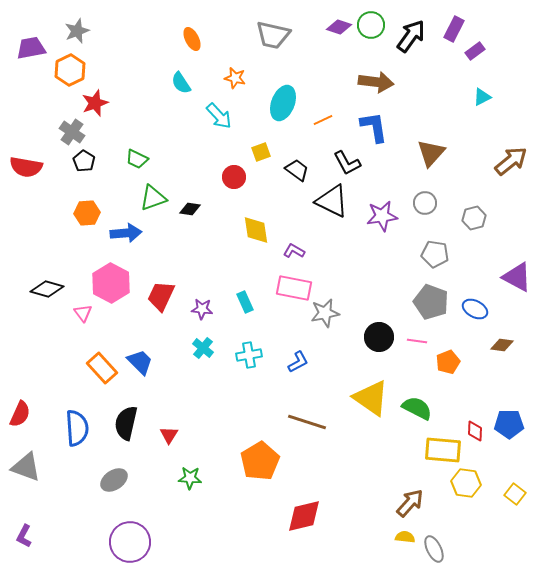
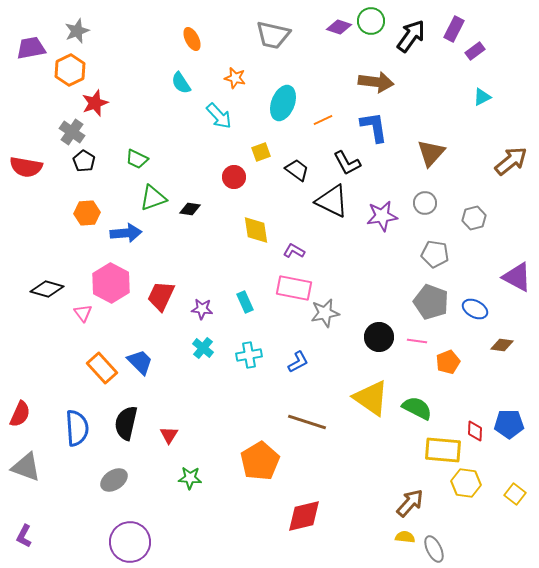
green circle at (371, 25): moved 4 px up
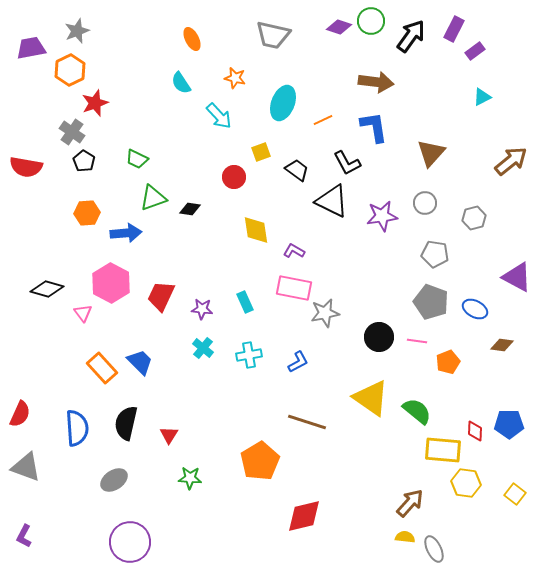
green semicircle at (417, 408): moved 3 px down; rotated 12 degrees clockwise
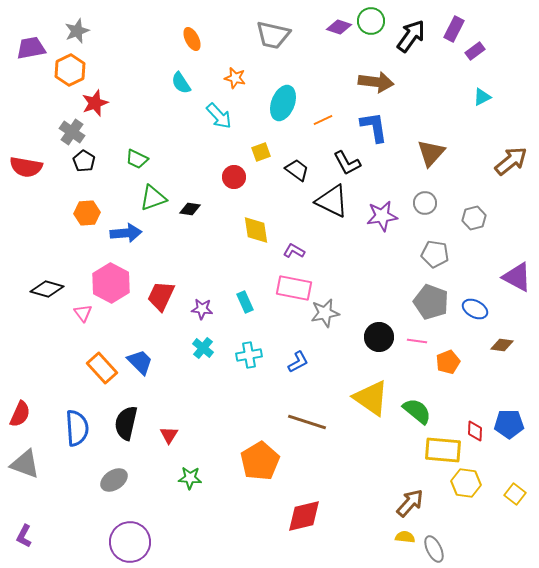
gray triangle at (26, 467): moved 1 px left, 3 px up
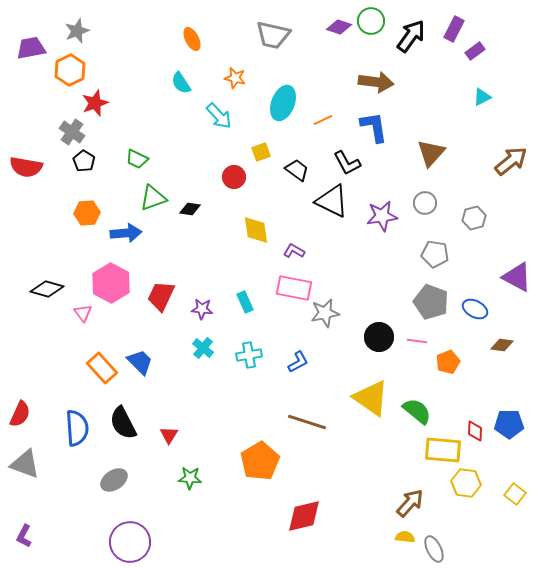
black semicircle at (126, 423): moved 3 px left; rotated 40 degrees counterclockwise
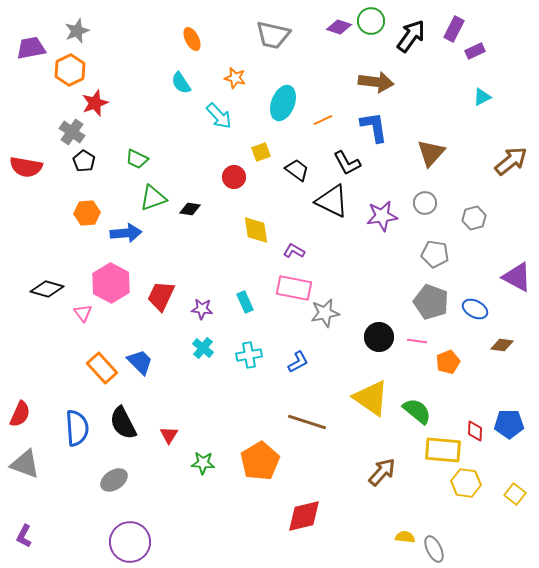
purple rectangle at (475, 51): rotated 12 degrees clockwise
green star at (190, 478): moved 13 px right, 15 px up
brown arrow at (410, 503): moved 28 px left, 31 px up
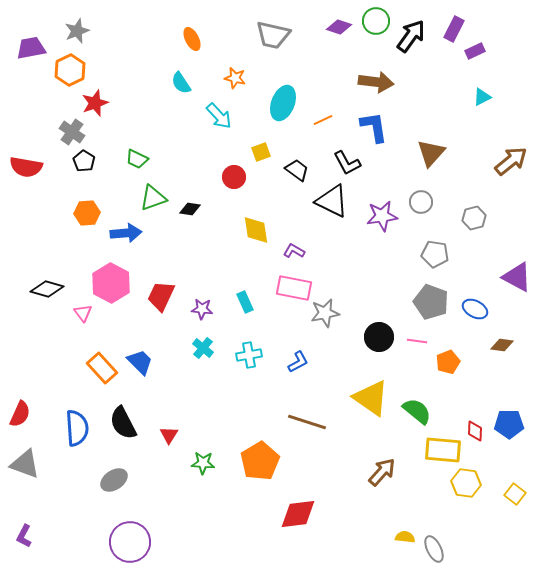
green circle at (371, 21): moved 5 px right
gray circle at (425, 203): moved 4 px left, 1 px up
red diamond at (304, 516): moved 6 px left, 2 px up; rotated 6 degrees clockwise
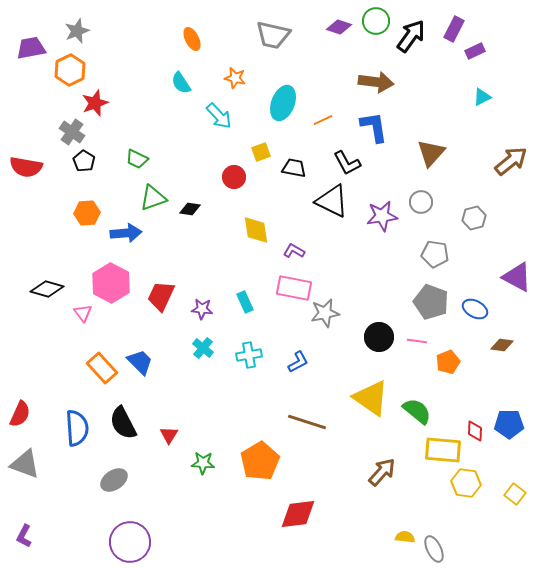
black trapezoid at (297, 170): moved 3 px left, 2 px up; rotated 25 degrees counterclockwise
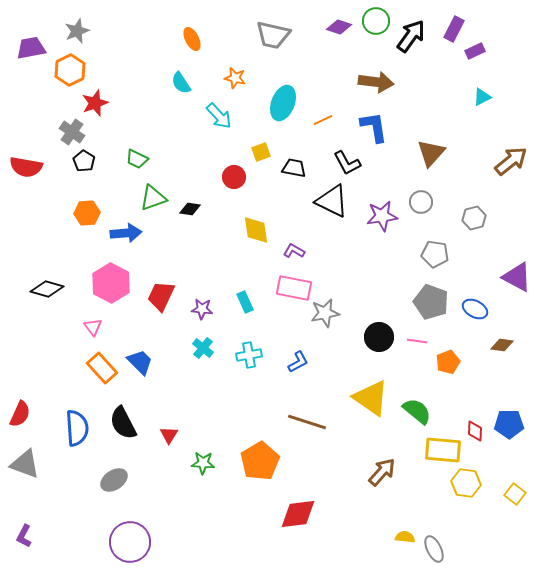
pink triangle at (83, 313): moved 10 px right, 14 px down
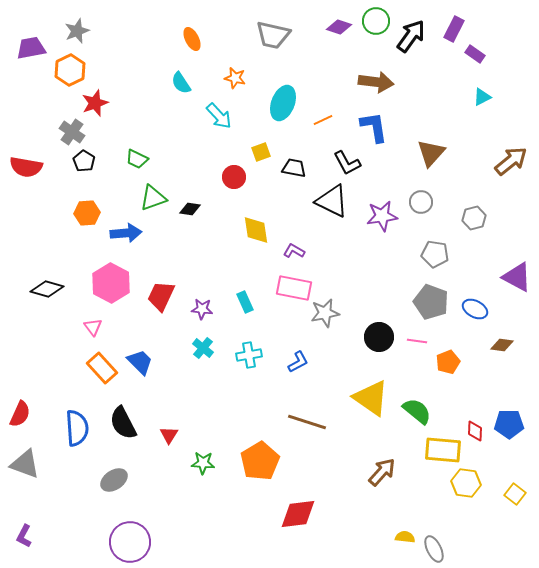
purple rectangle at (475, 51): moved 3 px down; rotated 60 degrees clockwise
